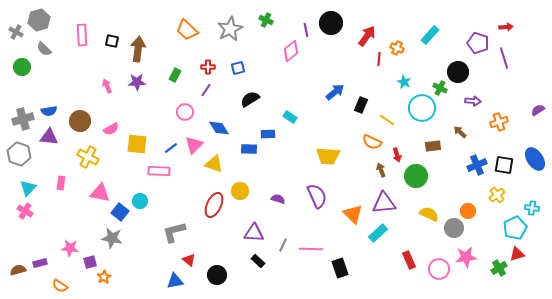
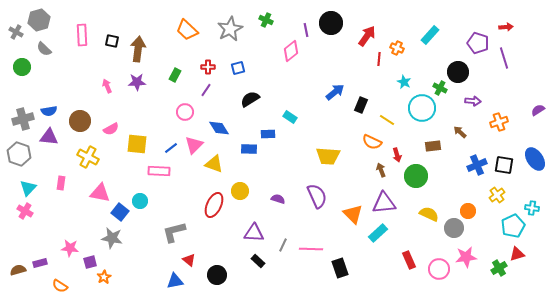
cyan pentagon at (515, 228): moved 2 px left, 2 px up
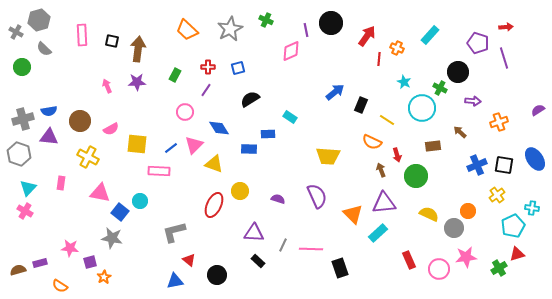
pink diamond at (291, 51): rotated 15 degrees clockwise
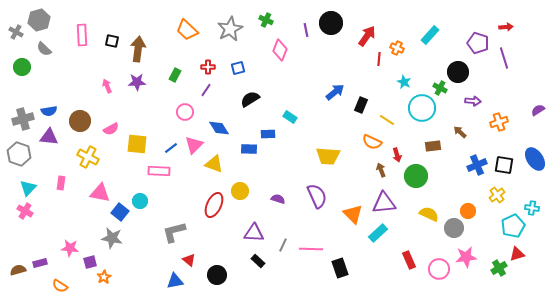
pink diamond at (291, 51): moved 11 px left, 1 px up; rotated 45 degrees counterclockwise
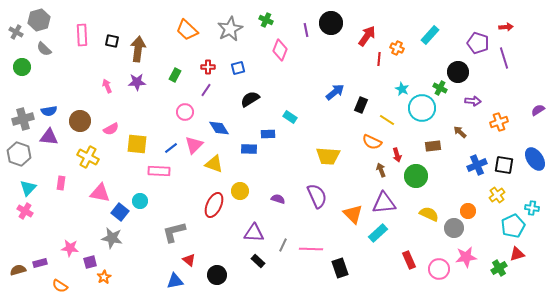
cyan star at (404, 82): moved 2 px left, 7 px down
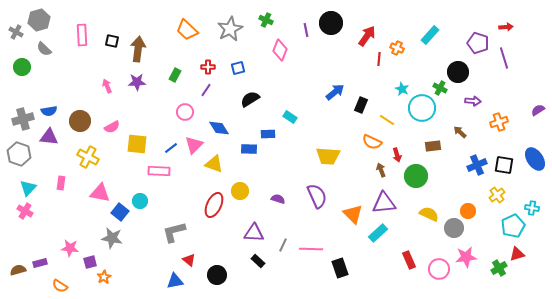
pink semicircle at (111, 129): moved 1 px right, 2 px up
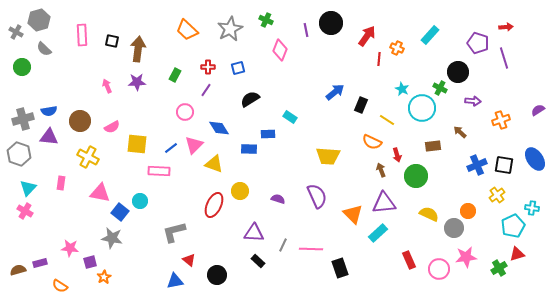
orange cross at (499, 122): moved 2 px right, 2 px up
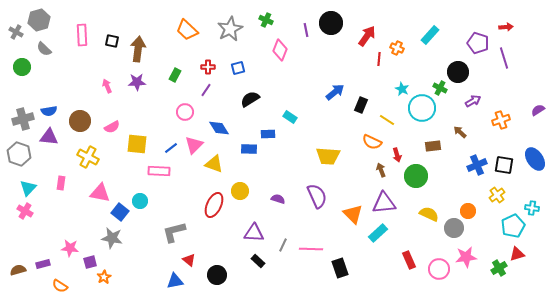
purple arrow at (473, 101): rotated 35 degrees counterclockwise
purple rectangle at (40, 263): moved 3 px right, 1 px down
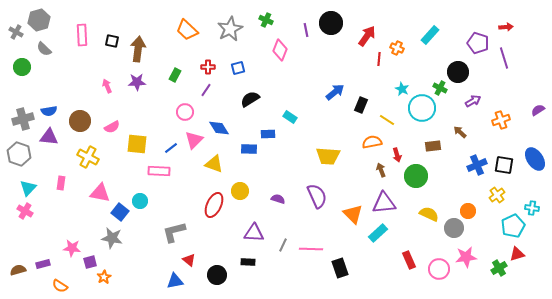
orange semicircle at (372, 142): rotated 144 degrees clockwise
pink triangle at (194, 145): moved 5 px up
pink star at (70, 248): moved 2 px right
black rectangle at (258, 261): moved 10 px left, 1 px down; rotated 40 degrees counterclockwise
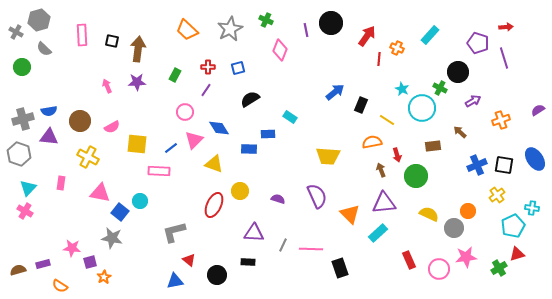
orange triangle at (353, 214): moved 3 px left
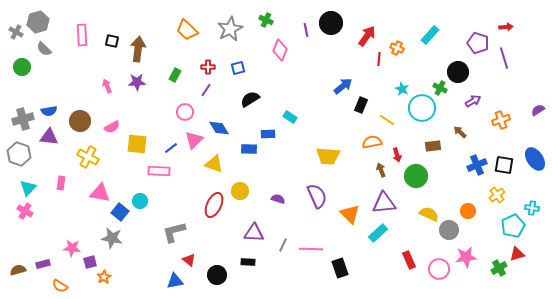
gray hexagon at (39, 20): moved 1 px left, 2 px down
blue arrow at (335, 92): moved 8 px right, 6 px up
gray circle at (454, 228): moved 5 px left, 2 px down
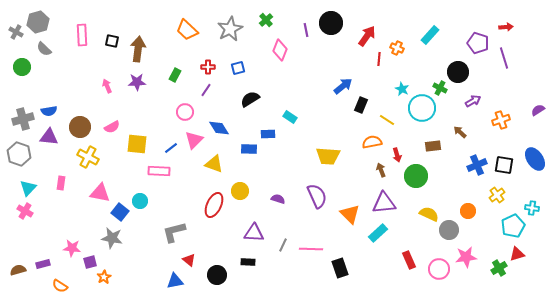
green cross at (266, 20): rotated 24 degrees clockwise
brown circle at (80, 121): moved 6 px down
